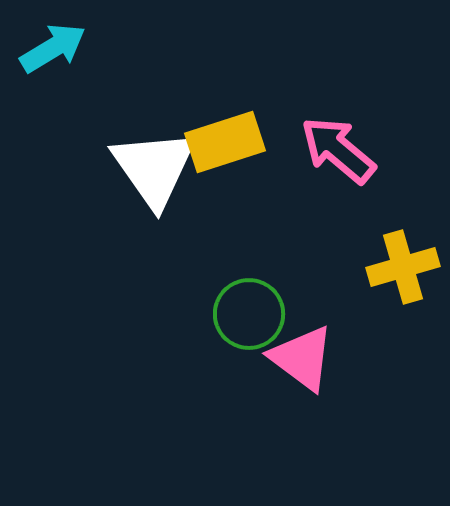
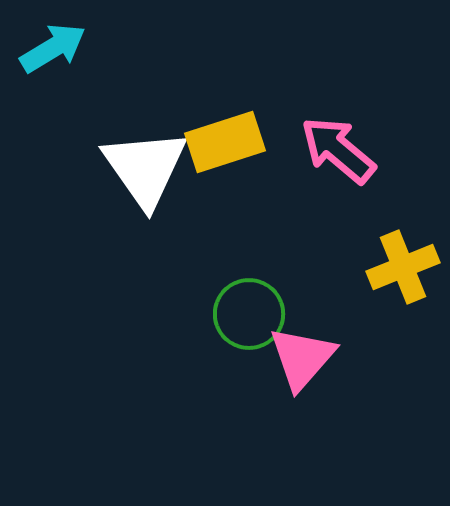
white triangle: moved 9 px left
yellow cross: rotated 6 degrees counterclockwise
pink triangle: rotated 34 degrees clockwise
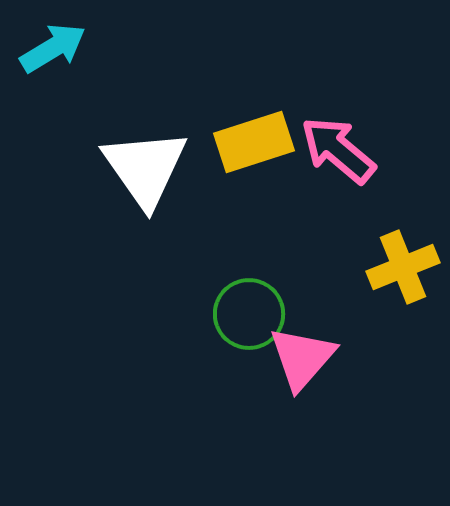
yellow rectangle: moved 29 px right
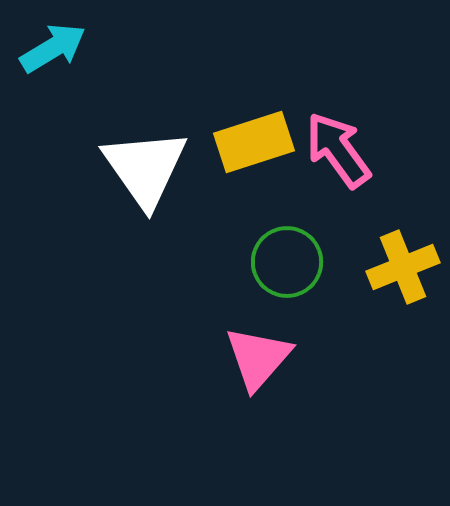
pink arrow: rotated 14 degrees clockwise
green circle: moved 38 px right, 52 px up
pink triangle: moved 44 px left
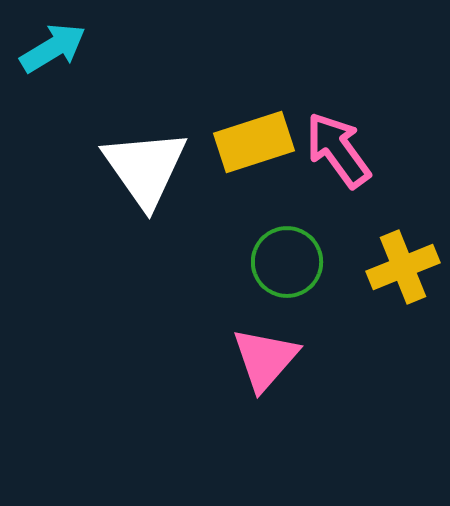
pink triangle: moved 7 px right, 1 px down
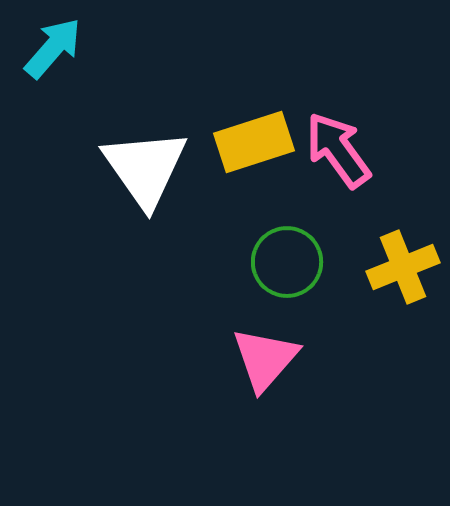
cyan arrow: rotated 18 degrees counterclockwise
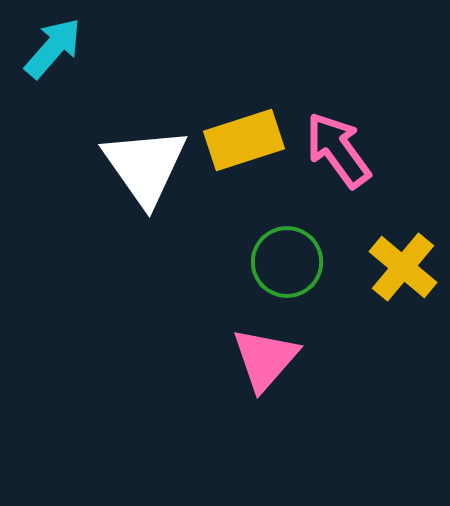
yellow rectangle: moved 10 px left, 2 px up
white triangle: moved 2 px up
yellow cross: rotated 28 degrees counterclockwise
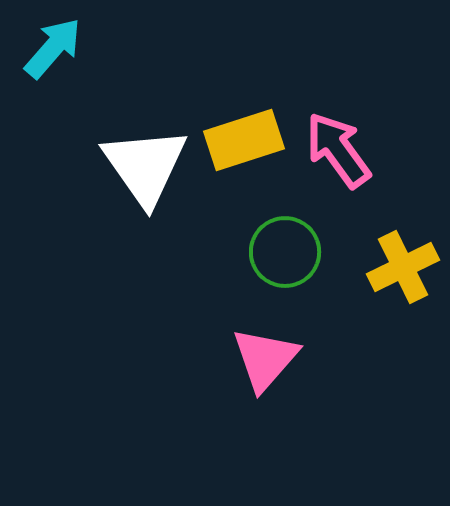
green circle: moved 2 px left, 10 px up
yellow cross: rotated 24 degrees clockwise
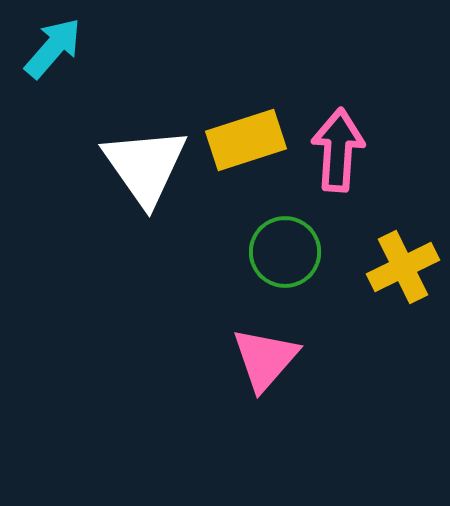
yellow rectangle: moved 2 px right
pink arrow: rotated 40 degrees clockwise
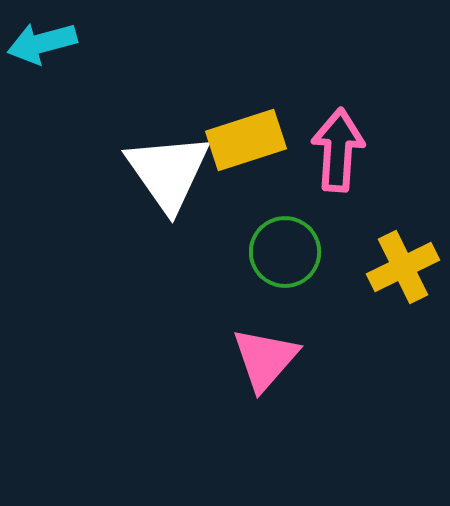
cyan arrow: moved 11 px left, 5 px up; rotated 146 degrees counterclockwise
white triangle: moved 23 px right, 6 px down
